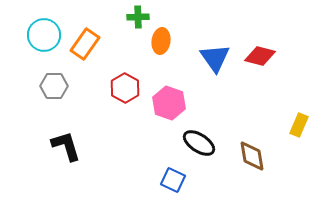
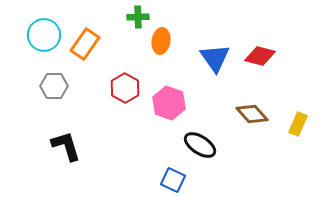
yellow rectangle: moved 1 px left, 1 px up
black ellipse: moved 1 px right, 2 px down
brown diamond: moved 42 px up; rotated 32 degrees counterclockwise
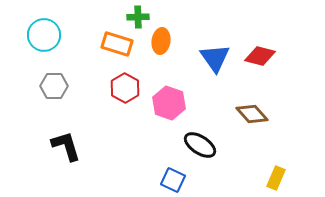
orange rectangle: moved 32 px right; rotated 72 degrees clockwise
yellow rectangle: moved 22 px left, 54 px down
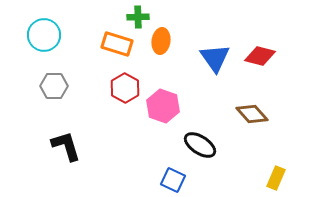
pink hexagon: moved 6 px left, 3 px down
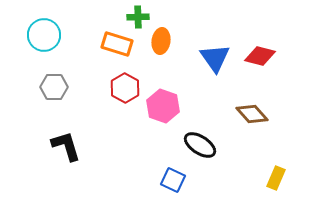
gray hexagon: moved 1 px down
